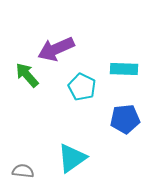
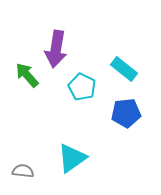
purple arrow: rotated 57 degrees counterclockwise
cyan rectangle: rotated 36 degrees clockwise
blue pentagon: moved 1 px right, 6 px up
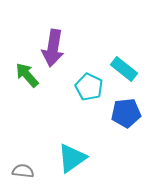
purple arrow: moved 3 px left, 1 px up
cyan pentagon: moved 7 px right
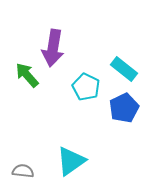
cyan pentagon: moved 3 px left
blue pentagon: moved 2 px left, 5 px up; rotated 20 degrees counterclockwise
cyan triangle: moved 1 px left, 3 px down
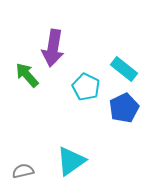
gray semicircle: rotated 20 degrees counterclockwise
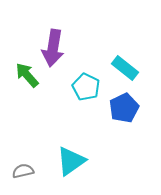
cyan rectangle: moved 1 px right, 1 px up
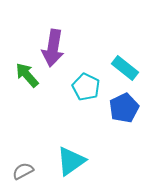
gray semicircle: rotated 15 degrees counterclockwise
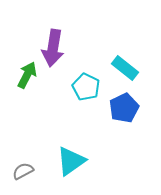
green arrow: rotated 68 degrees clockwise
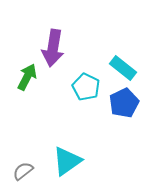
cyan rectangle: moved 2 px left
green arrow: moved 2 px down
blue pentagon: moved 5 px up
cyan triangle: moved 4 px left
gray semicircle: rotated 10 degrees counterclockwise
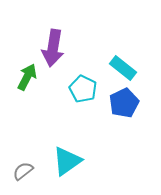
cyan pentagon: moved 3 px left, 2 px down
